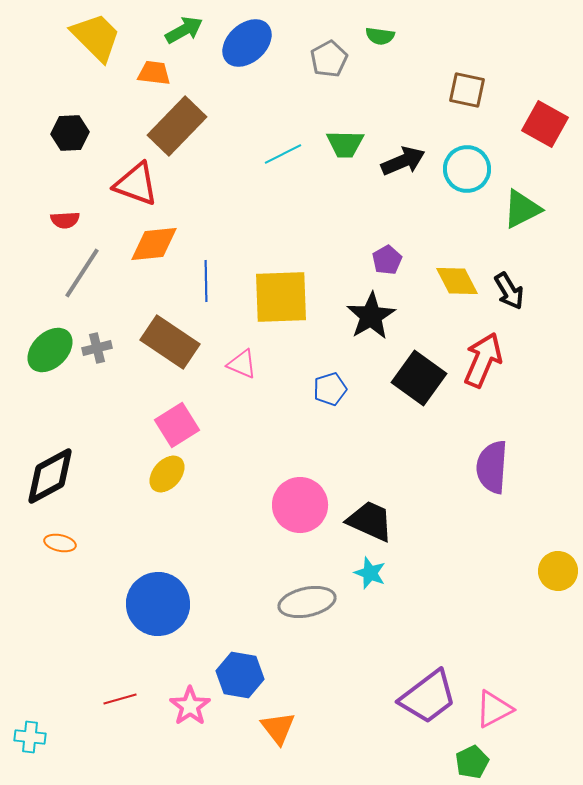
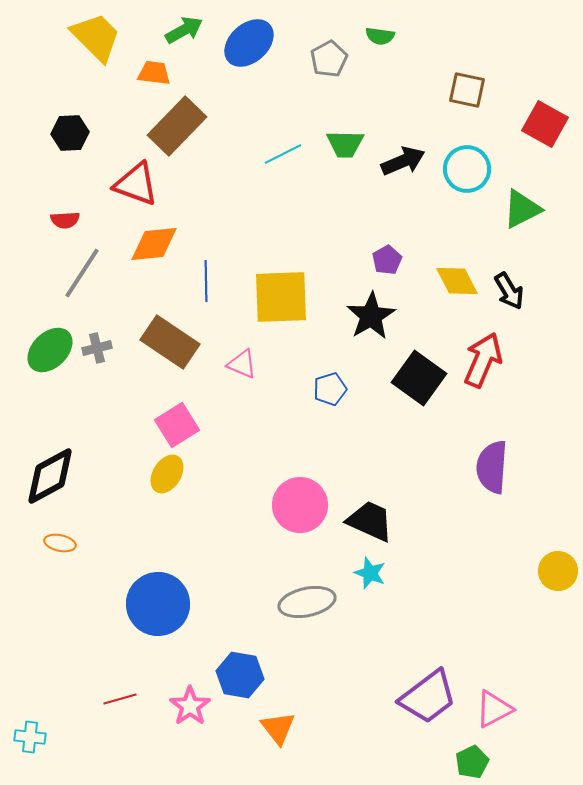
blue ellipse at (247, 43): moved 2 px right
yellow ellipse at (167, 474): rotated 9 degrees counterclockwise
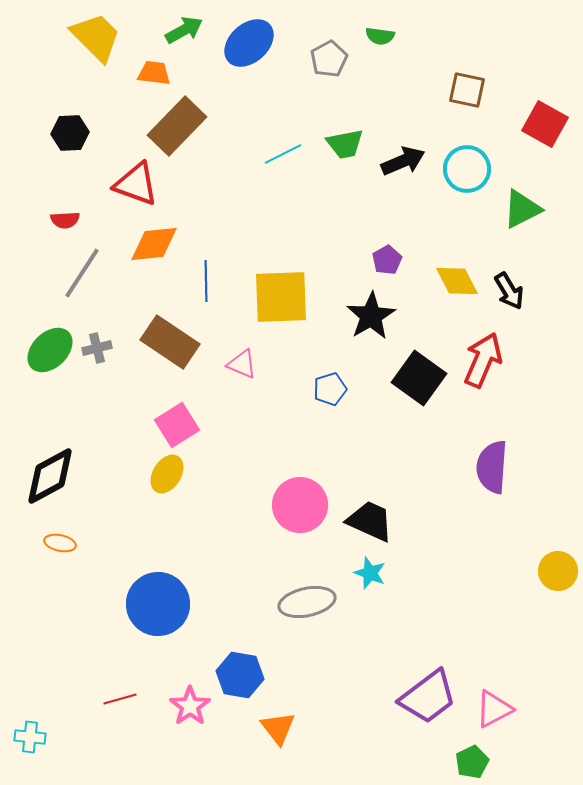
green trapezoid at (345, 144): rotated 12 degrees counterclockwise
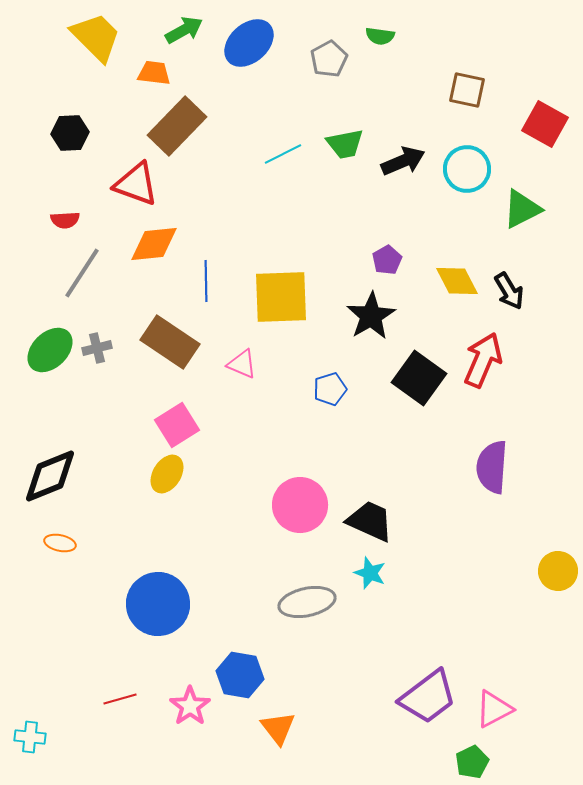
black diamond at (50, 476): rotated 6 degrees clockwise
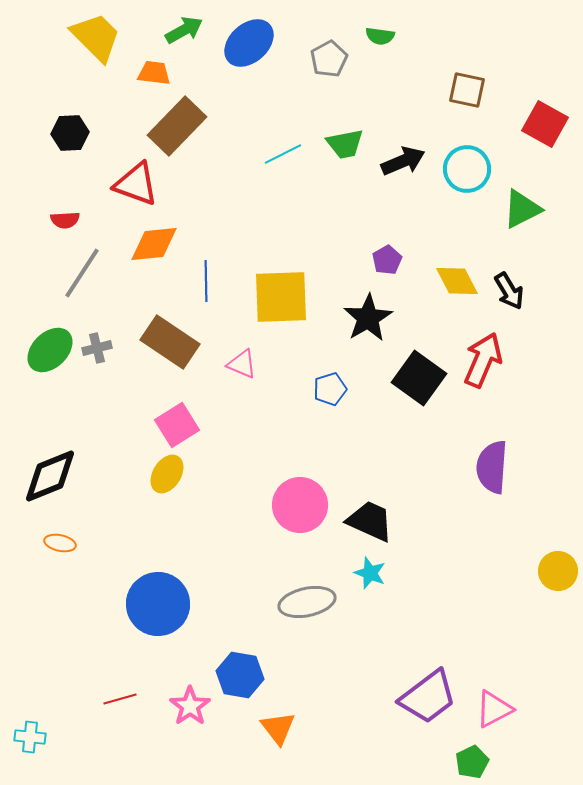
black star at (371, 316): moved 3 px left, 2 px down
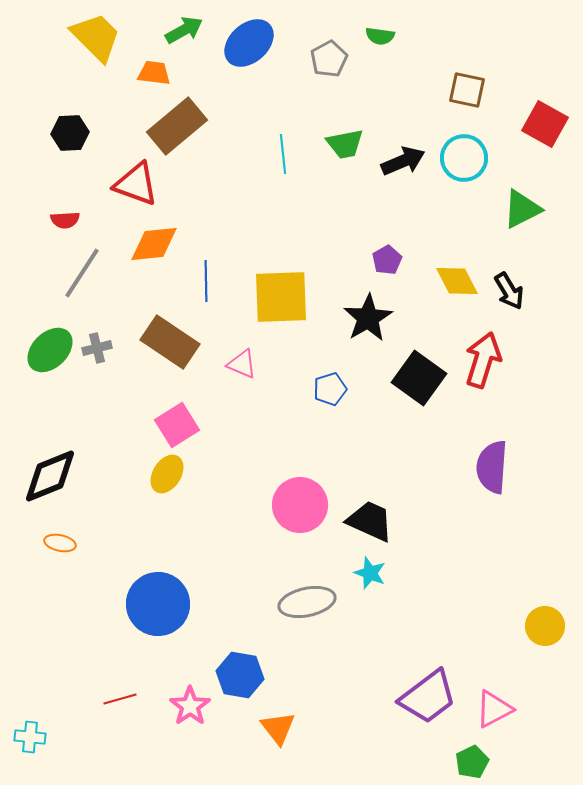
brown rectangle at (177, 126): rotated 6 degrees clockwise
cyan line at (283, 154): rotated 69 degrees counterclockwise
cyan circle at (467, 169): moved 3 px left, 11 px up
red arrow at (483, 360): rotated 6 degrees counterclockwise
yellow circle at (558, 571): moved 13 px left, 55 px down
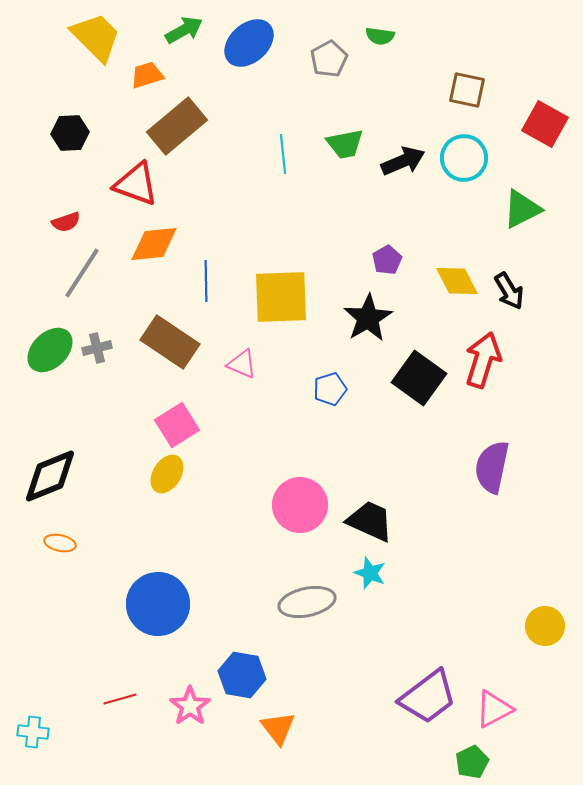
orange trapezoid at (154, 73): moved 7 px left, 2 px down; rotated 24 degrees counterclockwise
red semicircle at (65, 220): moved 1 px right, 2 px down; rotated 16 degrees counterclockwise
purple semicircle at (492, 467): rotated 8 degrees clockwise
blue hexagon at (240, 675): moved 2 px right
cyan cross at (30, 737): moved 3 px right, 5 px up
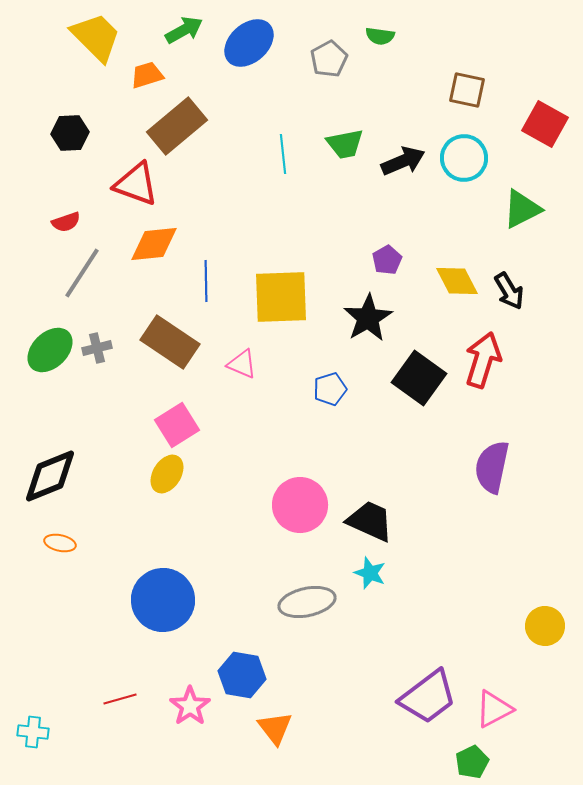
blue circle at (158, 604): moved 5 px right, 4 px up
orange triangle at (278, 728): moved 3 px left
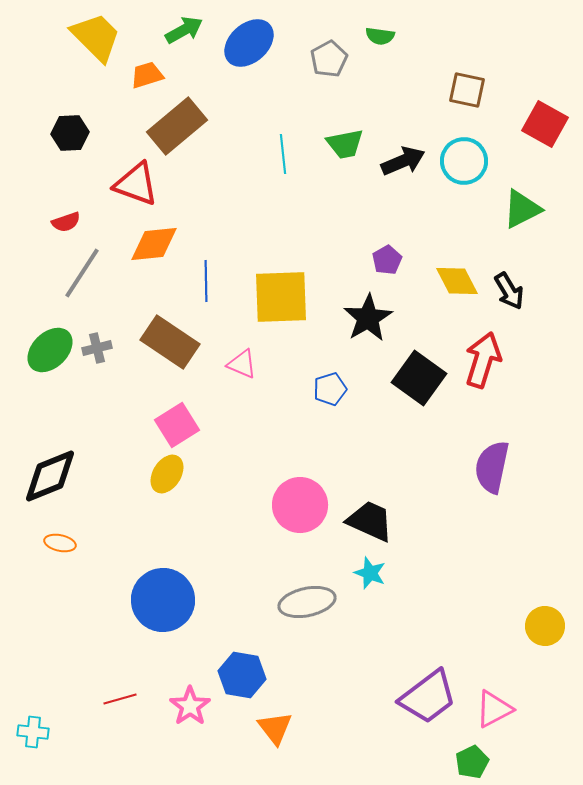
cyan circle at (464, 158): moved 3 px down
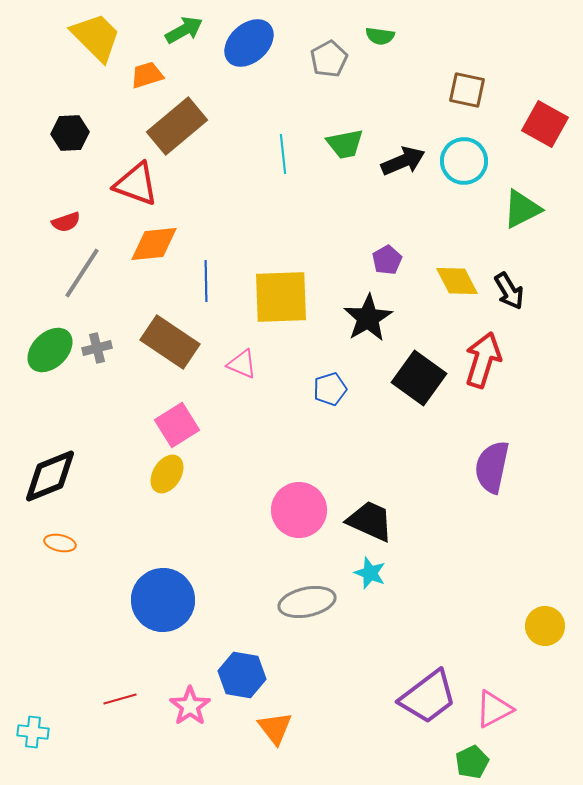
pink circle at (300, 505): moved 1 px left, 5 px down
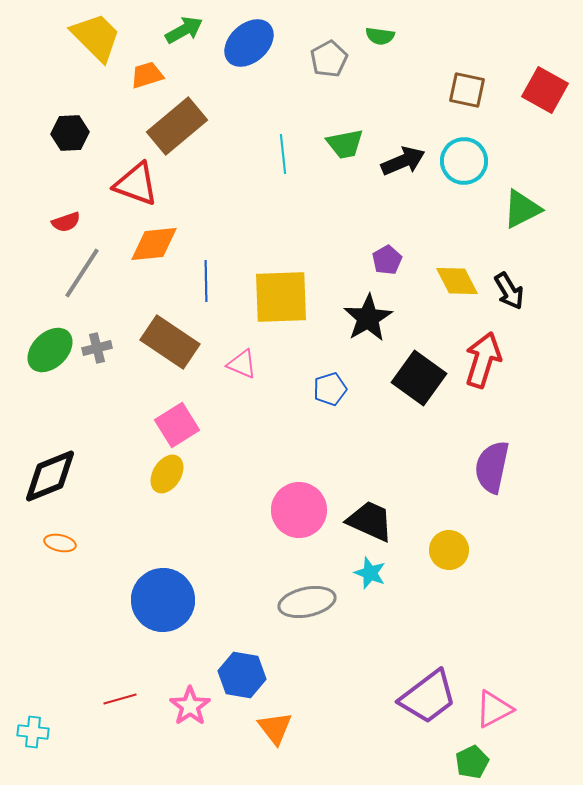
red square at (545, 124): moved 34 px up
yellow circle at (545, 626): moved 96 px left, 76 px up
